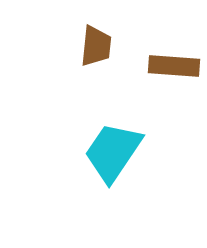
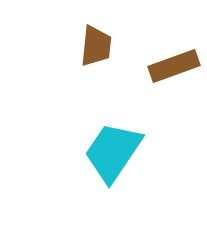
brown rectangle: rotated 24 degrees counterclockwise
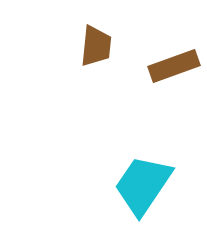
cyan trapezoid: moved 30 px right, 33 px down
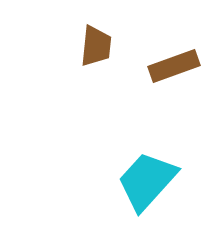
cyan trapezoid: moved 4 px right, 4 px up; rotated 8 degrees clockwise
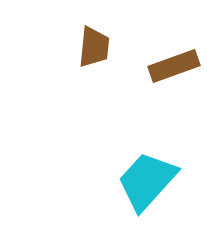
brown trapezoid: moved 2 px left, 1 px down
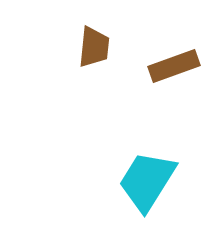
cyan trapezoid: rotated 10 degrees counterclockwise
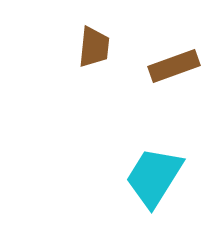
cyan trapezoid: moved 7 px right, 4 px up
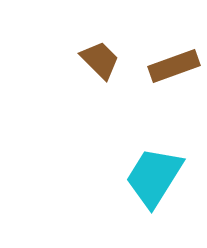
brown trapezoid: moved 6 px right, 13 px down; rotated 51 degrees counterclockwise
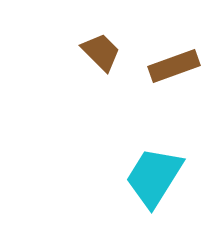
brown trapezoid: moved 1 px right, 8 px up
